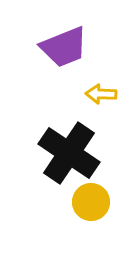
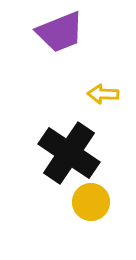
purple trapezoid: moved 4 px left, 15 px up
yellow arrow: moved 2 px right
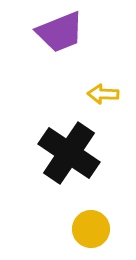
yellow circle: moved 27 px down
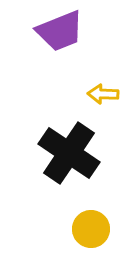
purple trapezoid: moved 1 px up
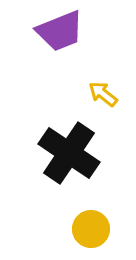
yellow arrow: rotated 36 degrees clockwise
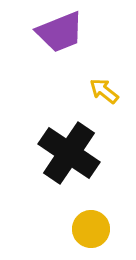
purple trapezoid: moved 1 px down
yellow arrow: moved 1 px right, 3 px up
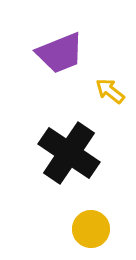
purple trapezoid: moved 21 px down
yellow arrow: moved 6 px right
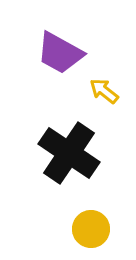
purple trapezoid: rotated 51 degrees clockwise
yellow arrow: moved 6 px left
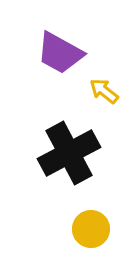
black cross: rotated 28 degrees clockwise
